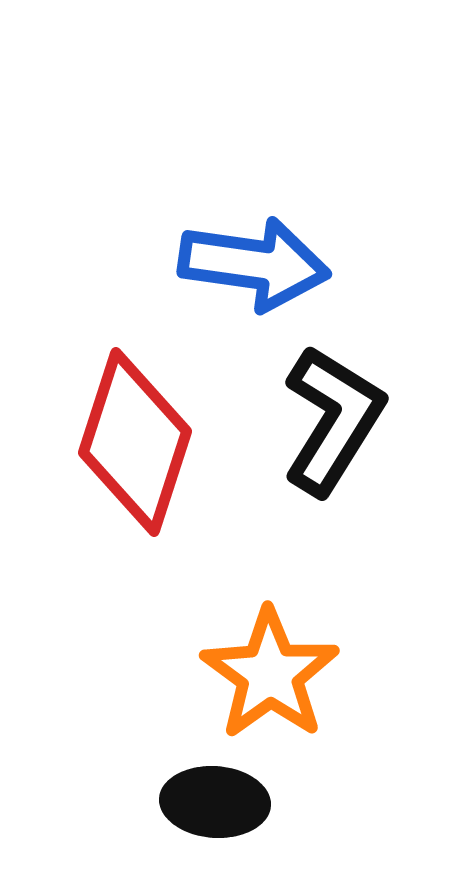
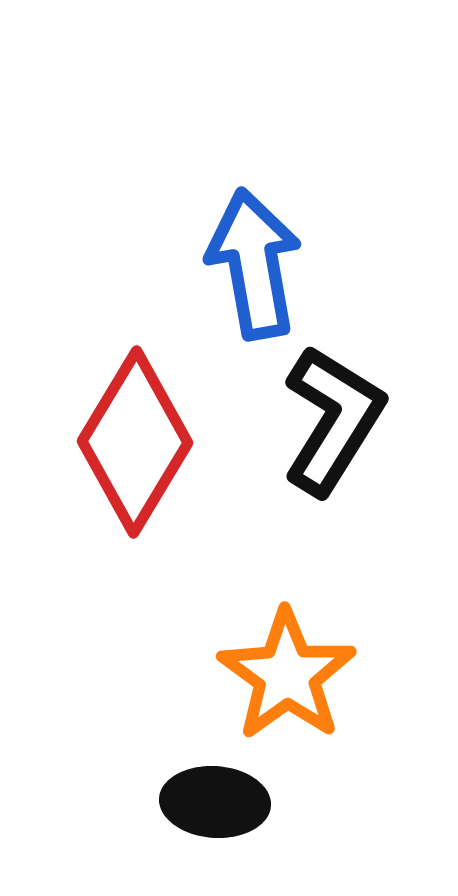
blue arrow: rotated 108 degrees counterclockwise
red diamond: rotated 13 degrees clockwise
orange star: moved 17 px right, 1 px down
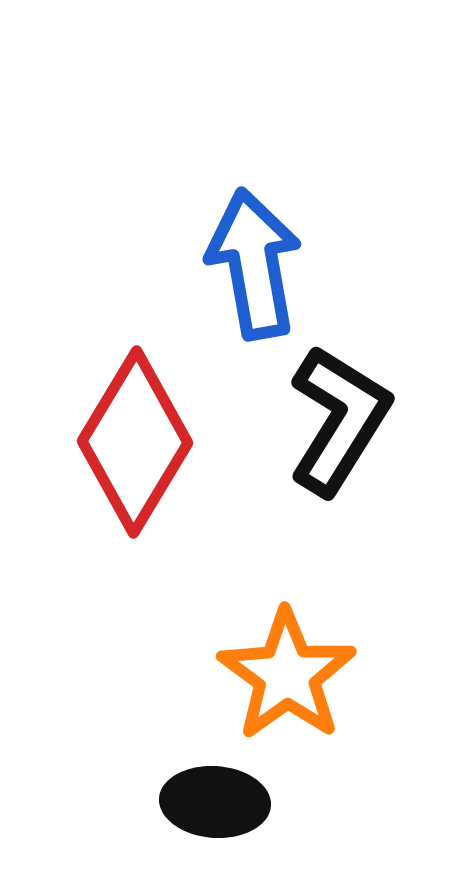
black L-shape: moved 6 px right
